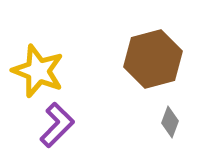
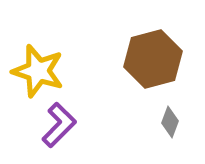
yellow star: rotated 4 degrees counterclockwise
purple L-shape: moved 2 px right
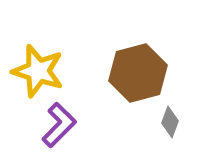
brown hexagon: moved 15 px left, 14 px down
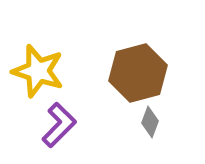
gray diamond: moved 20 px left
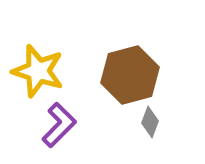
brown hexagon: moved 8 px left, 2 px down
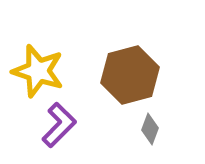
gray diamond: moved 7 px down
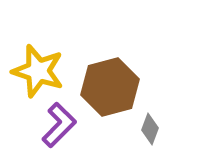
brown hexagon: moved 20 px left, 12 px down
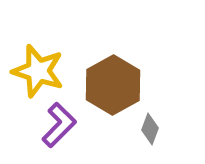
brown hexagon: moved 3 px right, 2 px up; rotated 14 degrees counterclockwise
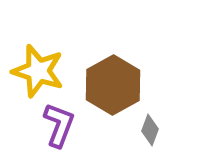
purple L-shape: rotated 24 degrees counterclockwise
gray diamond: moved 1 px down
